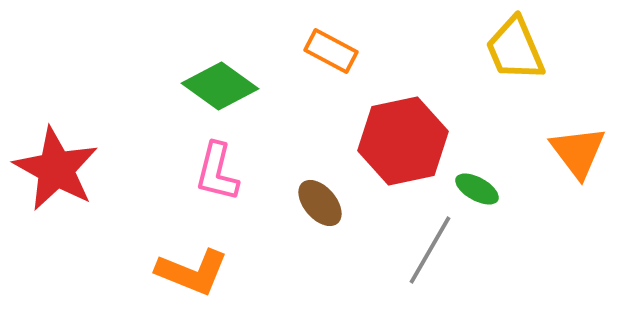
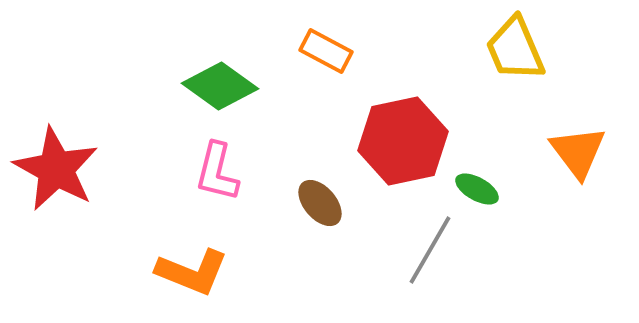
orange rectangle: moved 5 px left
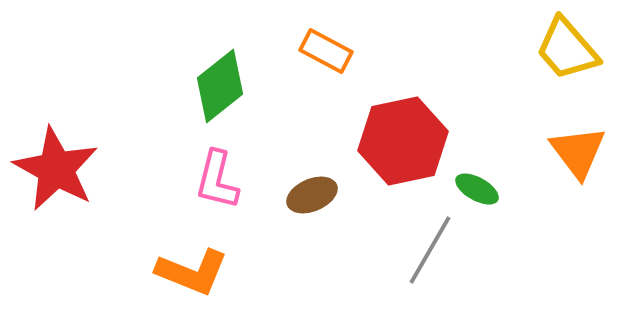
yellow trapezoid: moved 52 px right; rotated 18 degrees counterclockwise
green diamond: rotated 74 degrees counterclockwise
pink L-shape: moved 8 px down
brown ellipse: moved 8 px left, 8 px up; rotated 72 degrees counterclockwise
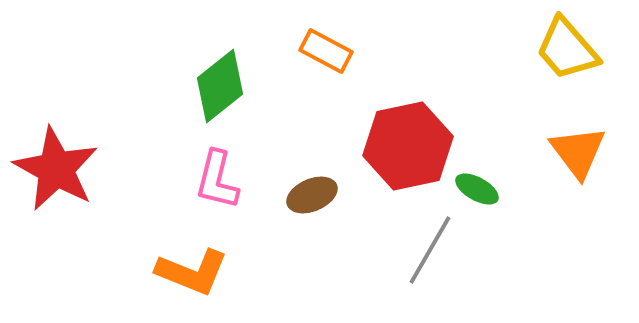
red hexagon: moved 5 px right, 5 px down
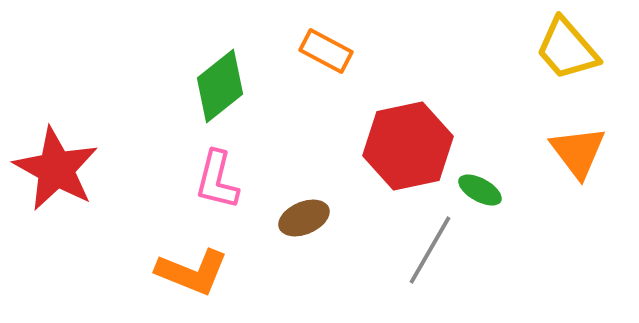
green ellipse: moved 3 px right, 1 px down
brown ellipse: moved 8 px left, 23 px down
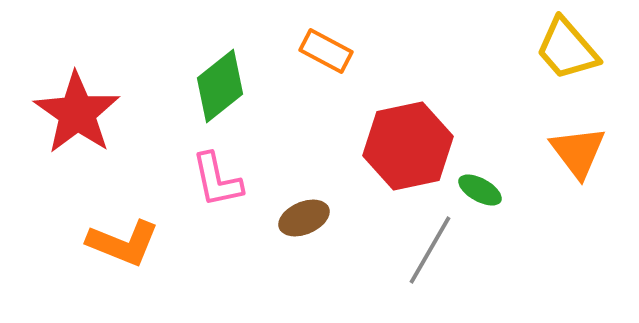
red star: moved 21 px right, 56 px up; rotated 6 degrees clockwise
pink L-shape: rotated 26 degrees counterclockwise
orange L-shape: moved 69 px left, 29 px up
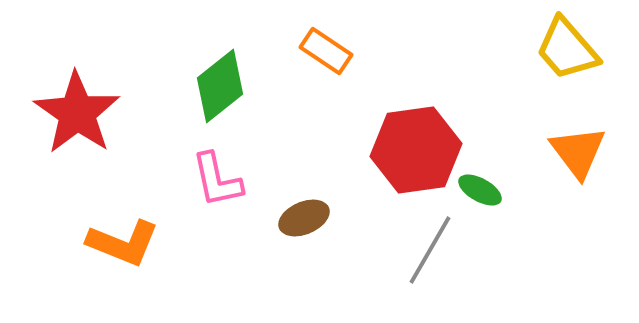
orange rectangle: rotated 6 degrees clockwise
red hexagon: moved 8 px right, 4 px down; rotated 4 degrees clockwise
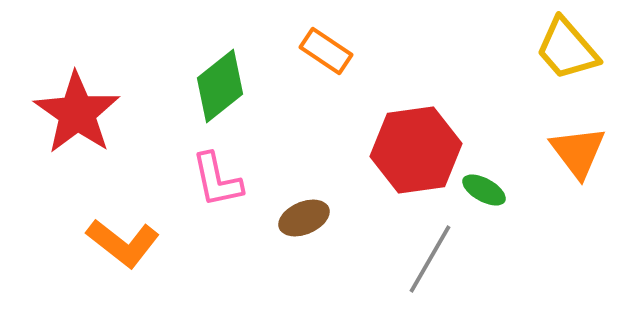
green ellipse: moved 4 px right
orange L-shape: rotated 16 degrees clockwise
gray line: moved 9 px down
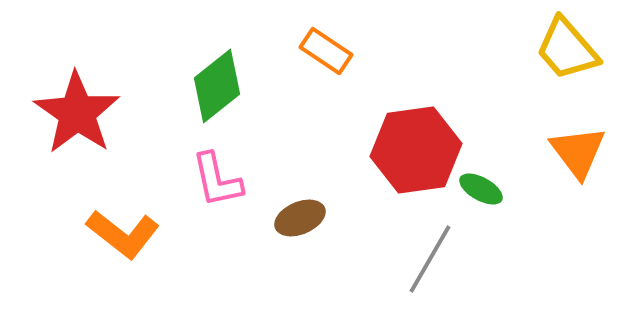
green diamond: moved 3 px left
green ellipse: moved 3 px left, 1 px up
brown ellipse: moved 4 px left
orange L-shape: moved 9 px up
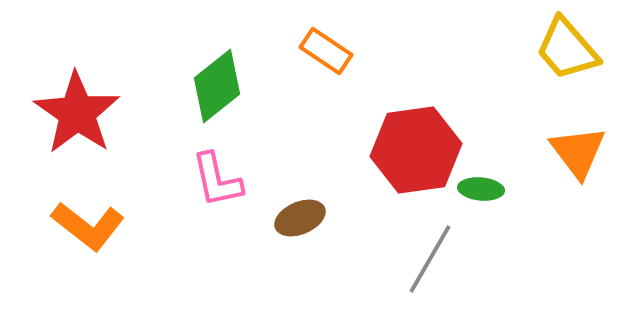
green ellipse: rotated 24 degrees counterclockwise
orange L-shape: moved 35 px left, 8 px up
